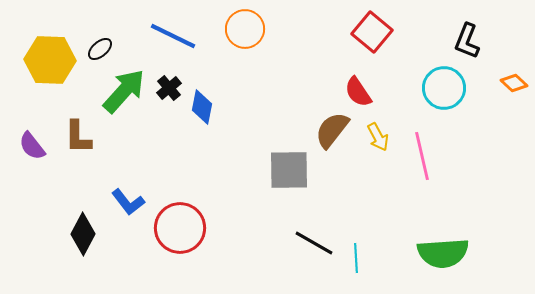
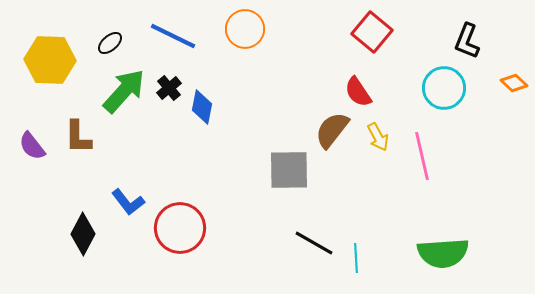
black ellipse: moved 10 px right, 6 px up
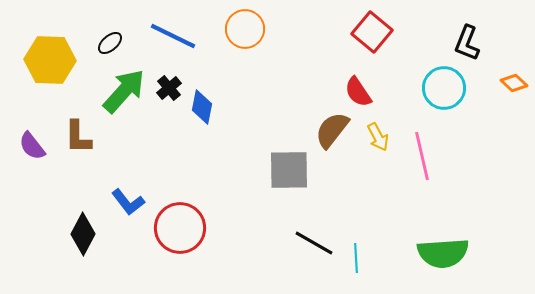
black L-shape: moved 2 px down
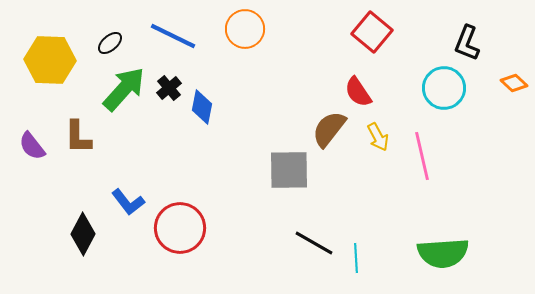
green arrow: moved 2 px up
brown semicircle: moved 3 px left, 1 px up
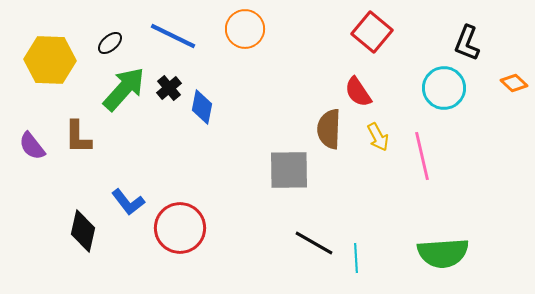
brown semicircle: rotated 36 degrees counterclockwise
black diamond: moved 3 px up; rotated 15 degrees counterclockwise
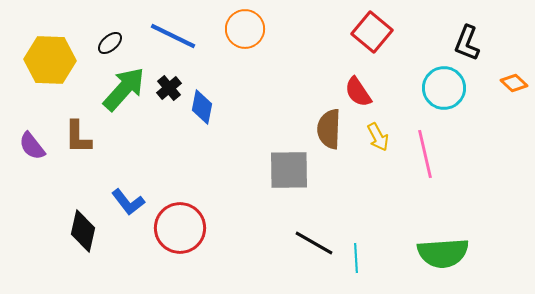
pink line: moved 3 px right, 2 px up
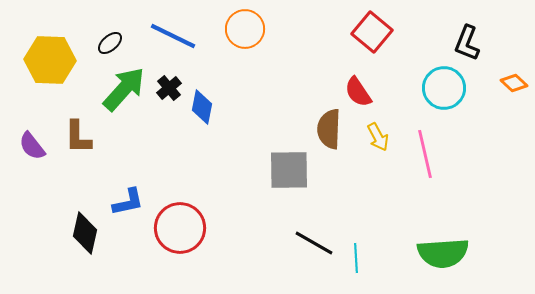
blue L-shape: rotated 64 degrees counterclockwise
black diamond: moved 2 px right, 2 px down
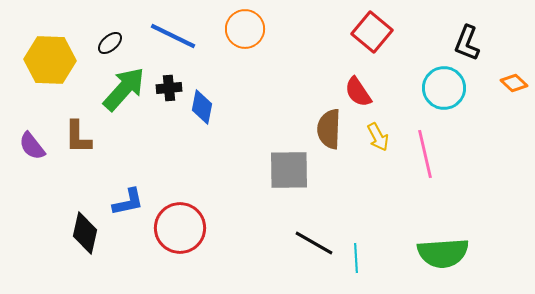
black cross: rotated 35 degrees clockwise
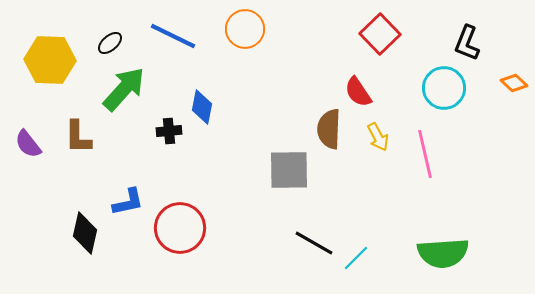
red square: moved 8 px right, 2 px down; rotated 6 degrees clockwise
black cross: moved 43 px down
purple semicircle: moved 4 px left, 2 px up
cyan line: rotated 48 degrees clockwise
